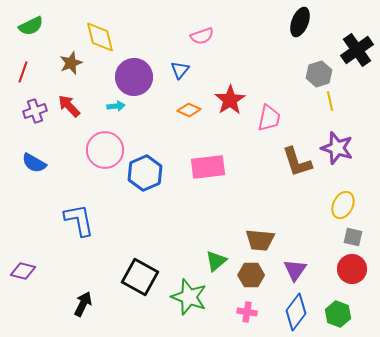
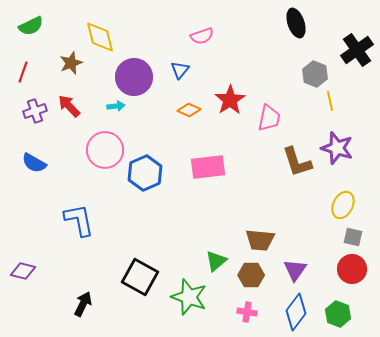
black ellipse: moved 4 px left, 1 px down; rotated 40 degrees counterclockwise
gray hexagon: moved 4 px left; rotated 20 degrees counterclockwise
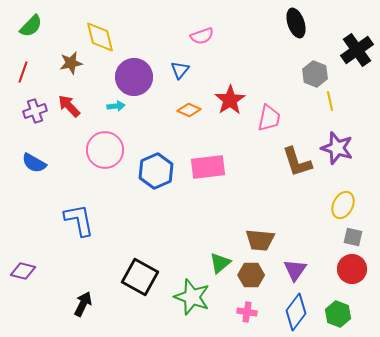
green semicircle: rotated 20 degrees counterclockwise
brown star: rotated 10 degrees clockwise
blue hexagon: moved 11 px right, 2 px up
green triangle: moved 4 px right, 2 px down
green star: moved 3 px right
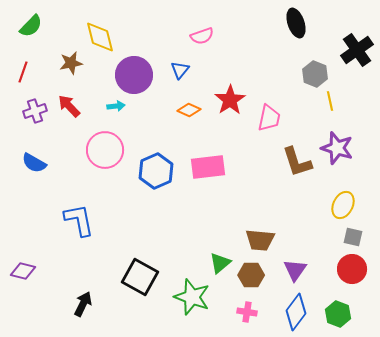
purple circle: moved 2 px up
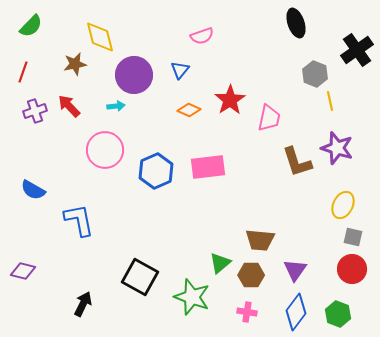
brown star: moved 4 px right, 1 px down
blue semicircle: moved 1 px left, 27 px down
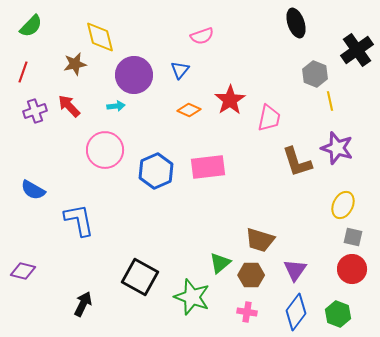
brown trapezoid: rotated 12 degrees clockwise
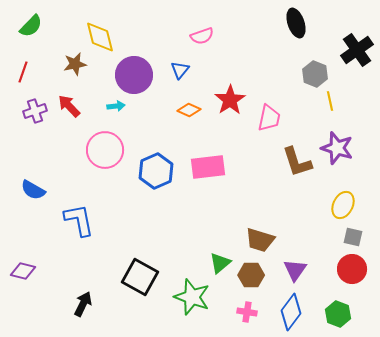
blue diamond: moved 5 px left
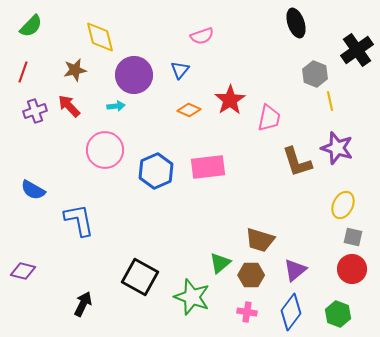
brown star: moved 6 px down
purple triangle: rotated 15 degrees clockwise
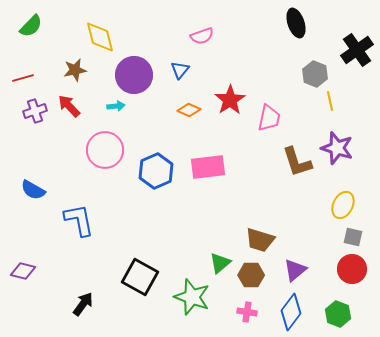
red line: moved 6 px down; rotated 55 degrees clockwise
black arrow: rotated 10 degrees clockwise
